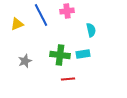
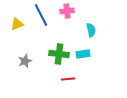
green cross: moved 1 px left, 1 px up
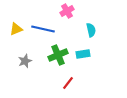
pink cross: rotated 24 degrees counterclockwise
blue line: moved 2 px right, 14 px down; rotated 50 degrees counterclockwise
yellow triangle: moved 1 px left, 5 px down
green cross: moved 1 px left, 1 px down; rotated 30 degrees counterclockwise
red line: moved 4 px down; rotated 48 degrees counterclockwise
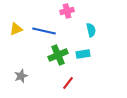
pink cross: rotated 16 degrees clockwise
blue line: moved 1 px right, 2 px down
gray star: moved 4 px left, 15 px down
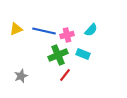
pink cross: moved 24 px down
cyan semicircle: rotated 56 degrees clockwise
cyan rectangle: rotated 32 degrees clockwise
red line: moved 3 px left, 8 px up
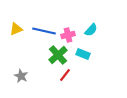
pink cross: moved 1 px right
green cross: rotated 18 degrees counterclockwise
gray star: rotated 24 degrees counterclockwise
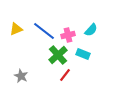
blue line: rotated 25 degrees clockwise
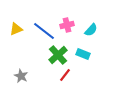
pink cross: moved 1 px left, 10 px up
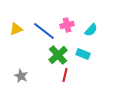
red line: rotated 24 degrees counterclockwise
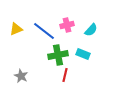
green cross: rotated 30 degrees clockwise
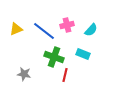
green cross: moved 4 px left, 2 px down; rotated 30 degrees clockwise
gray star: moved 3 px right, 2 px up; rotated 16 degrees counterclockwise
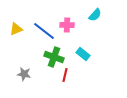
pink cross: rotated 16 degrees clockwise
cyan semicircle: moved 4 px right, 15 px up
cyan rectangle: rotated 16 degrees clockwise
